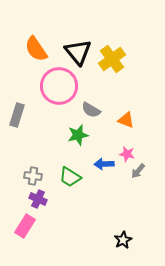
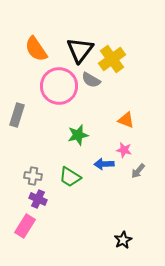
black triangle: moved 2 px right, 2 px up; rotated 16 degrees clockwise
gray semicircle: moved 30 px up
pink star: moved 3 px left, 4 px up
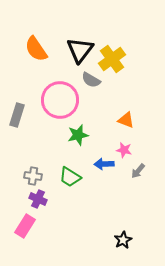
pink circle: moved 1 px right, 14 px down
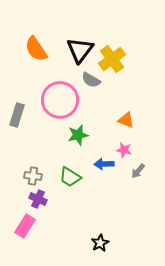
black star: moved 23 px left, 3 px down
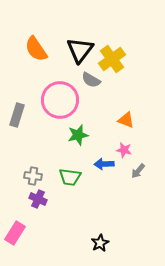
green trapezoid: rotated 25 degrees counterclockwise
pink rectangle: moved 10 px left, 7 px down
